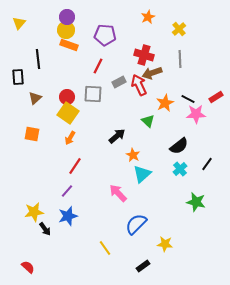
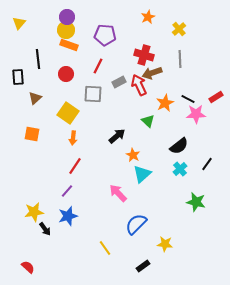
red circle at (67, 97): moved 1 px left, 23 px up
orange arrow at (70, 138): moved 3 px right; rotated 24 degrees counterclockwise
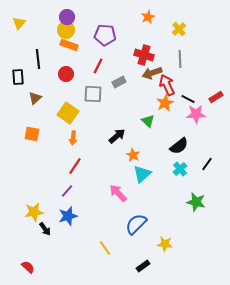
red arrow at (139, 85): moved 28 px right
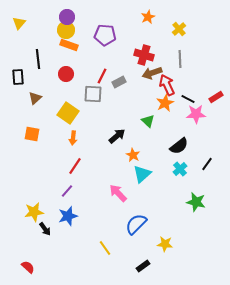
red line at (98, 66): moved 4 px right, 10 px down
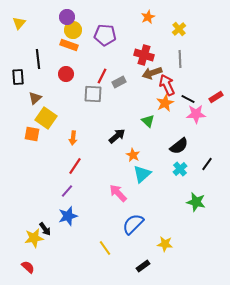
yellow circle at (66, 30): moved 7 px right
yellow square at (68, 113): moved 22 px left, 5 px down
yellow star at (34, 212): moved 26 px down
blue semicircle at (136, 224): moved 3 px left
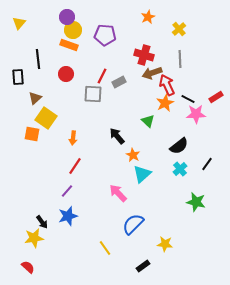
black arrow at (117, 136): rotated 90 degrees counterclockwise
black arrow at (45, 229): moved 3 px left, 7 px up
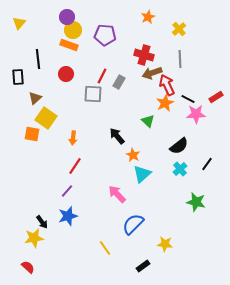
gray rectangle at (119, 82): rotated 32 degrees counterclockwise
pink arrow at (118, 193): moved 1 px left, 1 px down
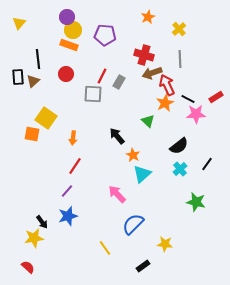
brown triangle at (35, 98): moved 2 px left, 17 px up
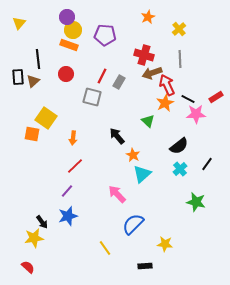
gray square at (93, 94): moved 1 px left, 3 px down; rotated 12 degrees clockwise
red line at (75, 166): rotated 12 degrees clockwise
black rectangle at (143, 266): moved 2 px right; rotated 32 degrees clockwise
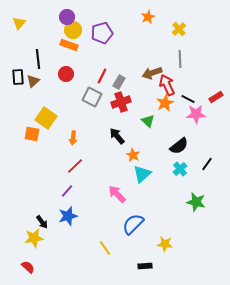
purple pentagon at (105, 35): moved 3 px left, 2 px up; rotated 20 degrees counterclockwise
red cross at (144, 55): moved 23 px left, 47 px down; rotated 36 degrees counterclockwise
gray square at (92, 97): rotated 12 degrees clockwise
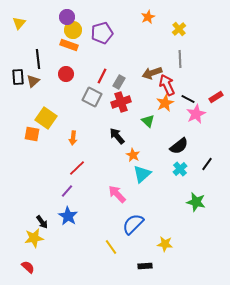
pink star at (196, 114): rotated 24 degrees counterclockwise
red line at (75, 166): moved 2 px right, 2 px down
blue star at (68, 216): rotated 24 degrees counterclockwise
yellow line at (105, 248): moved 6 px right, 1 px up
